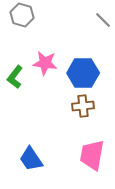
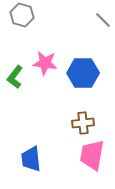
brown cross: moved 17 px down
blue trapezoid: rotated 28 degrees clockwise
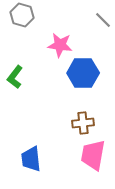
pink star: moved 15 px right, 18 px up
pink trapezoid: moved 1 px right
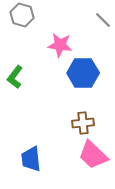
pink trapezoid: rotated 56 degrees counterclockwise
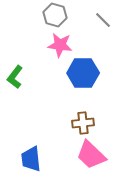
gray hexagon: moved 33 px right
pink trapezoid: moved 2 px left
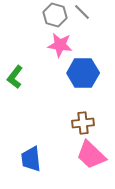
gray line: moved 21 px left, 8 px up
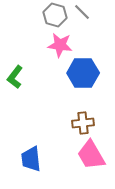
pink trapezoid: rotated 16 degrees clockwise
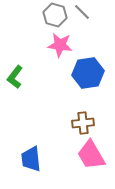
blue hexagon: moved 5 px right; rotated 8 degrees counterclockwise
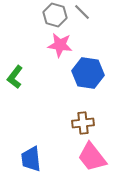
blue hexagon: rotated 16 degrees clockwise
pink trapezoid: moved 1 px right, 2 px down; rotated 8 degrees counterclockwise
